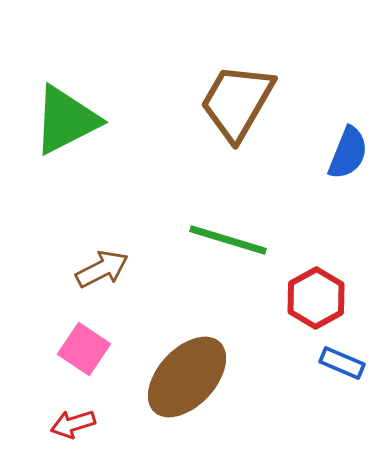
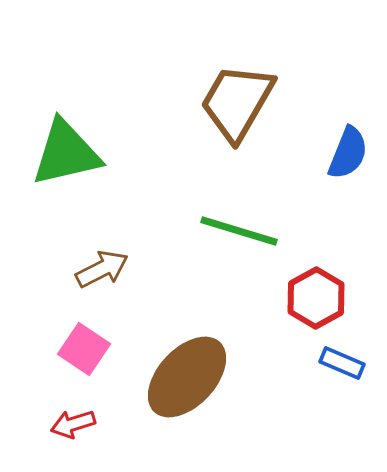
green triangle: moved 33 px down; rotated 14 degrees clockwise
green line: moved 11 px right, 9 px up
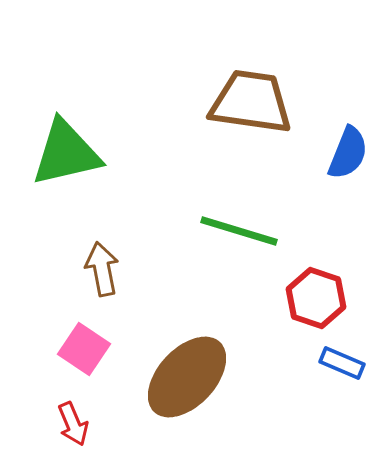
brown trapezoid: moved 14 px right; rotated 68 degrees clockwise
brown arrow: rotated 74 degrees counterclockwise
red hexagon: rotated 12 degrees counterclockwise
red arrow: rotated 96 degrees counterclockwise
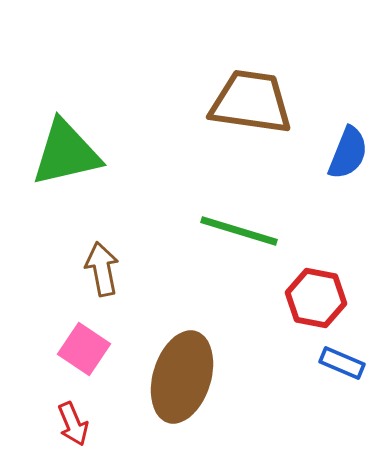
red hexagon: rotated 8 degrees counterclockwise
brown ellipse: moved 5 px left; rotated 26 degrees counterclockwise
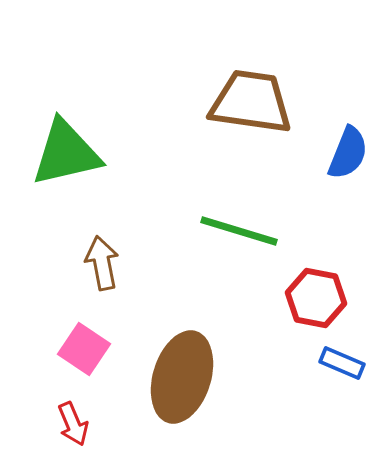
brown arrow: moved 6 px up
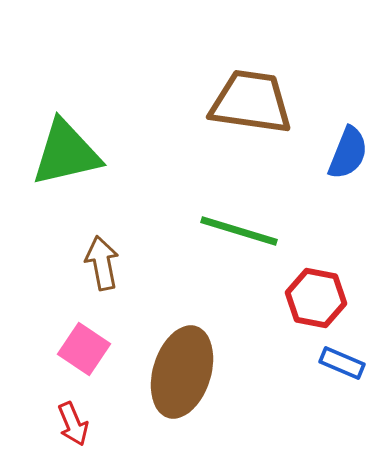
brown ellipse: moved 5 px up
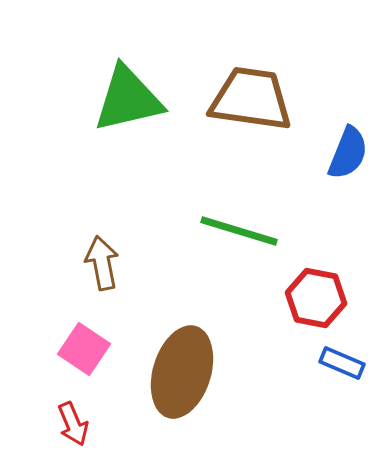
brown trapezoid: moved 3 px up
green triangle: moved 62 px right, 54 px up
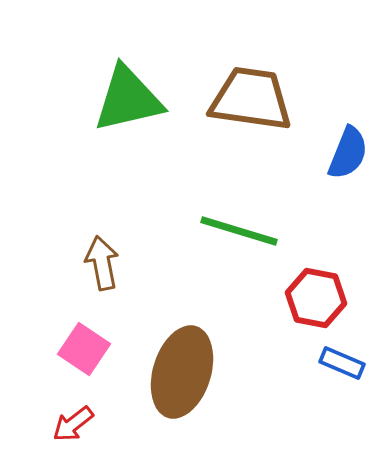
red arrow: rotated 75 degrees clockwise
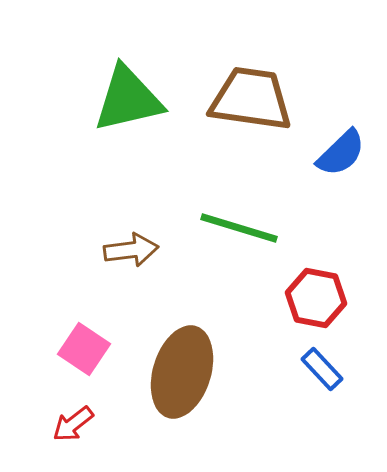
blue semicircle: moved 7 px left; rotated 24 degrees clockwise
green line: moved 3 px up
brown arrow: moved 29 px right, 13 px up; rotated 94 degrees clockwise
blue rectangle: moved 20 px left, 6 px down; rotated 24 degrees clockwise
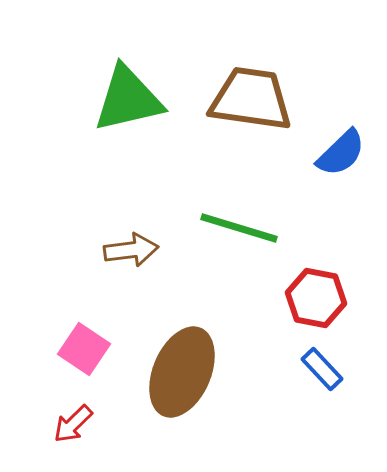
brown ellipse: rotated 6 degrees clockwise
red arrow: rotated 6 degrees counterclockwise
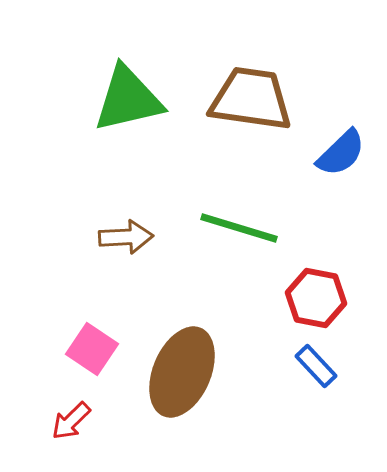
brown arrow: moved 5 px left, 13 px up; rotated 4 degrees clockwise
pink square: moved 8 px right
blue rectangle: moved 6 px left, 3 px up
red arrow: moved 2 px left, 3 px up
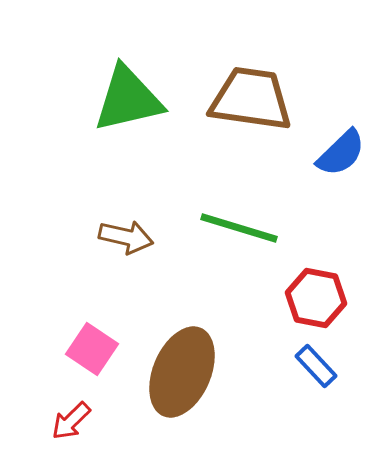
brown arrow: rotated 16 degrees clockwise
